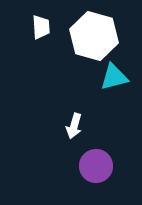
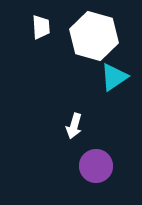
cyan triangle: rotated 20 degrees counterclockwise
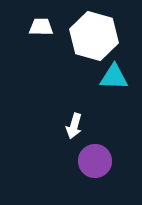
white trapezoid: rotated 85 degrees counterclockwise
cyan triangle: rotated 36 degrees clockwise
purple circle: moved 1 px left, 5 px up
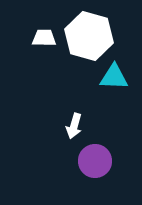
white trapezoid: moved 3 px right, 11 px down
white hexagon: moved 5 px left
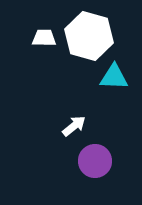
white arrow: rotated 145 degrees counterclockwise
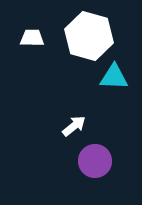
white trapezoid: moved 12 px left
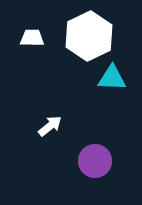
white hexagon: rotated 18 degrees clockwise
cyan triangle: moved 2 px left, 1 px down
white arrow: moved 24 px left
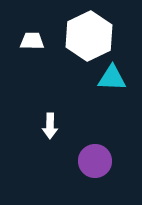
white trapezoid: moved 3 px down
white arrow: rotated 130 degrees clockwise
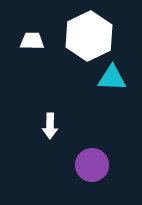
purple circle: moved 3 px left, 4 px down
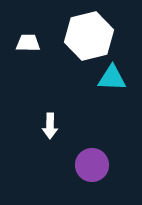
white hexagon: rotated 12 degrees clockwise
white trapezoid: moved 4 px left, 2 px down
